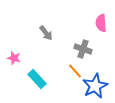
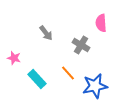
gray cross: moved 2 px left, 4 px up; rotated 12 degrees clockwise
orange line: moved 7 px left, 2 px down
blue star: rotated 15 degrees clockwise
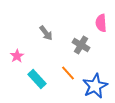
pink star: moved 3 px right, 2 px up; rotated 24 degrees clockwise
blue star: rotated 15 degrees counterclockwise
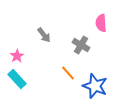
gray arrow: moved 2 px left, 2 px down
cyan rectangle: moved 20 px left
blue star: rotated 25 degrees counterclockwise
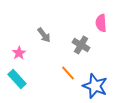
pink star: moved 2 px right, 3 px up
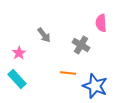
orange line: rotated 42 degrees counterclockwise
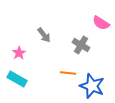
pink semicircle: rotated 54 degrees counterclockwise
cyan rectangle: rotated 18 degrees counterclockwise
blue star: moved 3 px left
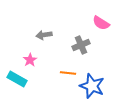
gray arrow: rotated 119 degrees clockwise
gray cross: rotated 36 degrees clockwise
pink star: moved 11 px right, 7 px down
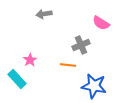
gray arrow: moved 21 px up
orange line: moved 8 px up
cyan rectangle: rotated 18 degrees clockwise
blue star: moved 2 px right; rotated 10 degrees counterclockwise
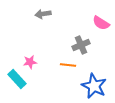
gray arrow: moved 1 px left
pink star: moved 2 px down; rotated 24 degrees clockwise
blue star: rotated 15 degrees clockwise
